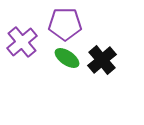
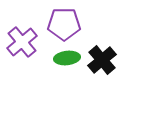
purple pentagon: moved 1 px left
green ellipse: rotated 40 degrees counterclockwise
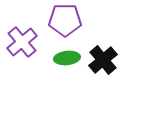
purple pentagon: moved 1 px right, 4 px up
black cross: moved 1 px right
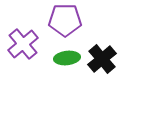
purple cross: moved 1 px right, 2 px down
black cross: moved 1 px left, 1 px up
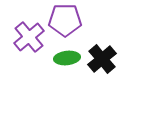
purple cross: moved 6 px right, 7 px up
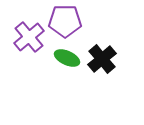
purple pentagon: moved 1 px down
green ellipse: rotated 30 degrees clockwise
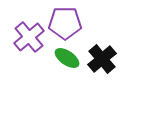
purple pentagon: moved 2 px down
green ellipse: rotated 10 degrees clockwise
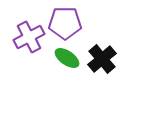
purple cross: rotated 12 degrees clockwise
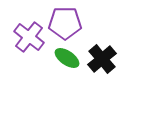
purple cross: rotated 24 degrees counterclockwise
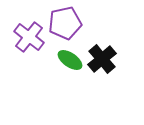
purple pentagon: rotated 12 degrees counterclockwise
green ellipse: moved 3 px right, 2 px down
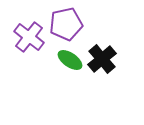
purple pentagon: moved 1 px right, 1 px down
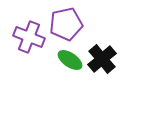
purple cross: rotated 16 degrees counterclockwise
